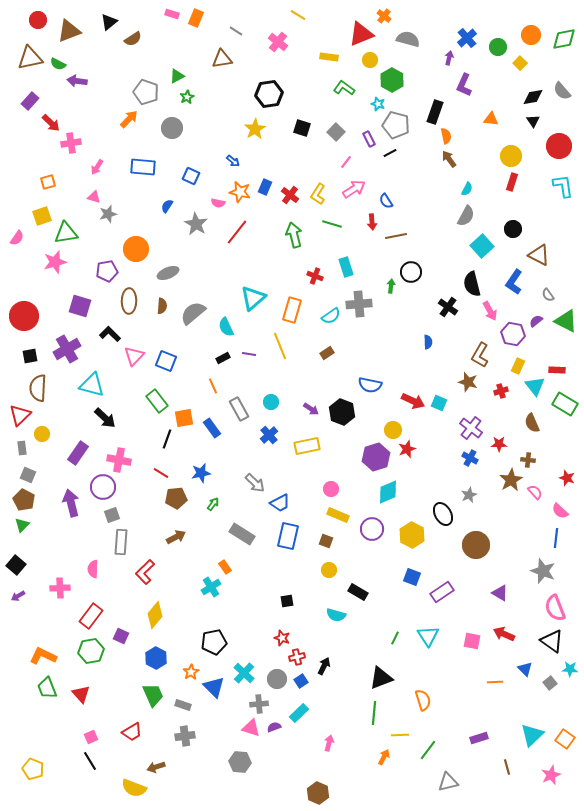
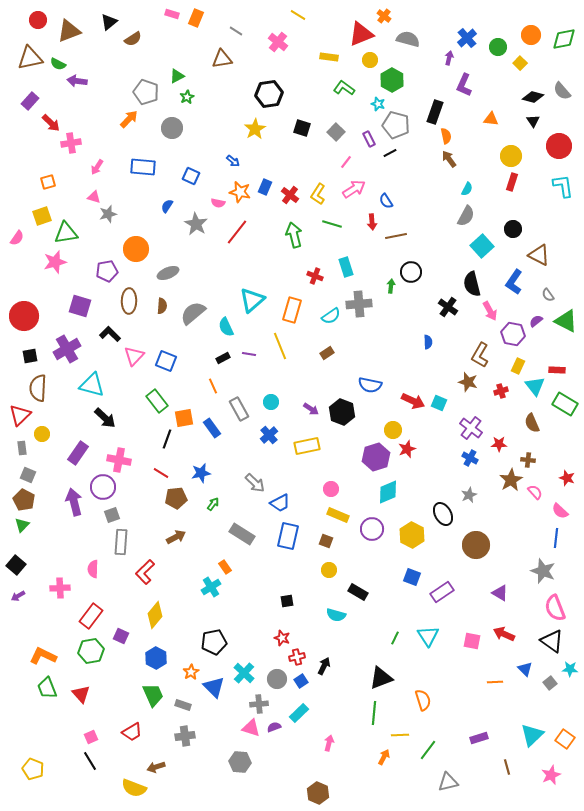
black diamond at (533, 97): rotated 25 degrees clockwise
cyan triangle at (253, 298): moved 1 px left, 2 px down
purple arrow at (71, 503): moved 3 px right, 1 px up
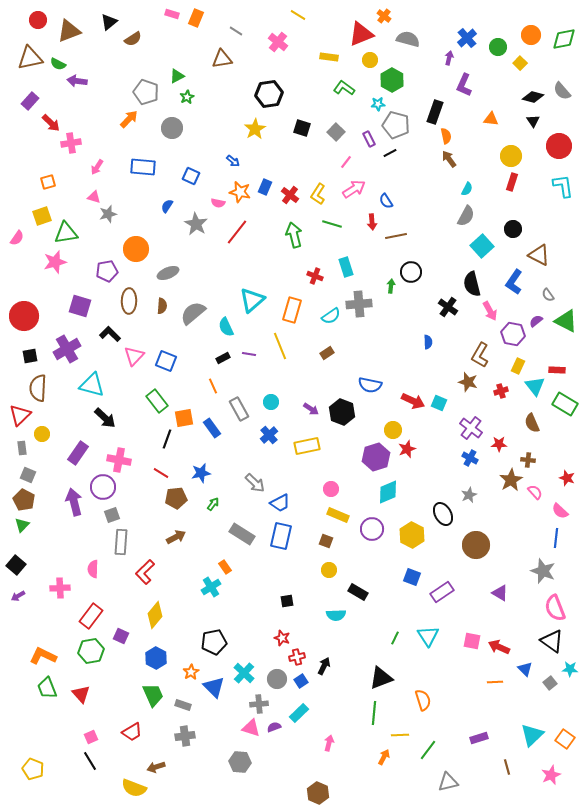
cyan star at (378, 104): rotated 24 degrees counterclockwise
blue rectangle at (288, 536): moved 7 px left
cyan semicircle at (336, 615): rotated 18 degrees counterclockwise
red arrow at (504, 634): moved 5 px left, 13 px down
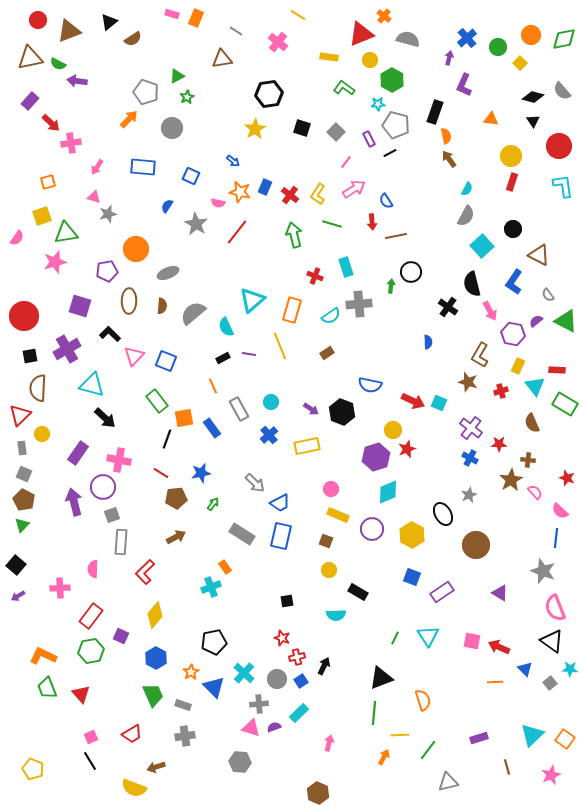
gray square at (28, 475): moved 4 px left, 1 px up
cyan cross at (211, 587): rotated 12 degrees clockwise
red trapezoid at (132, 732): moved 2 px down
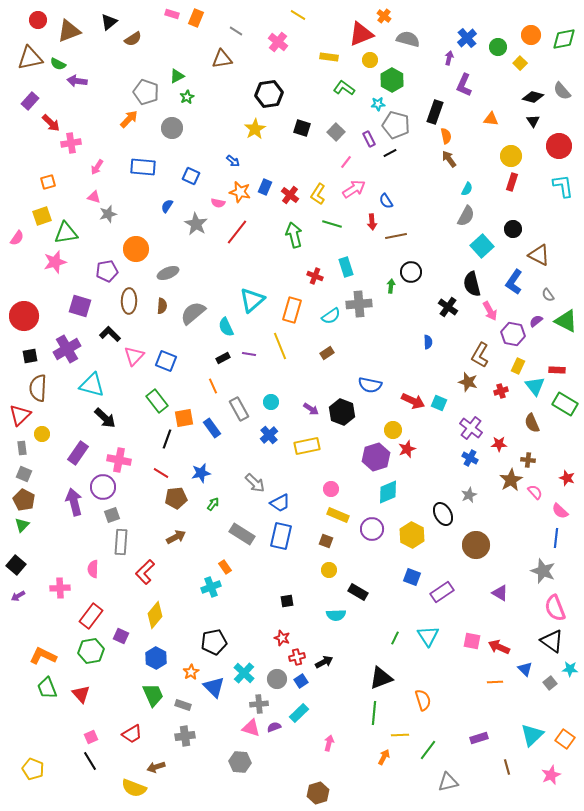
black arrow at (324, 666): moved 4 px up; rotated 36 degrees clockwise
brown hexagon at (318, 793): rotated 20 degrees clockwise
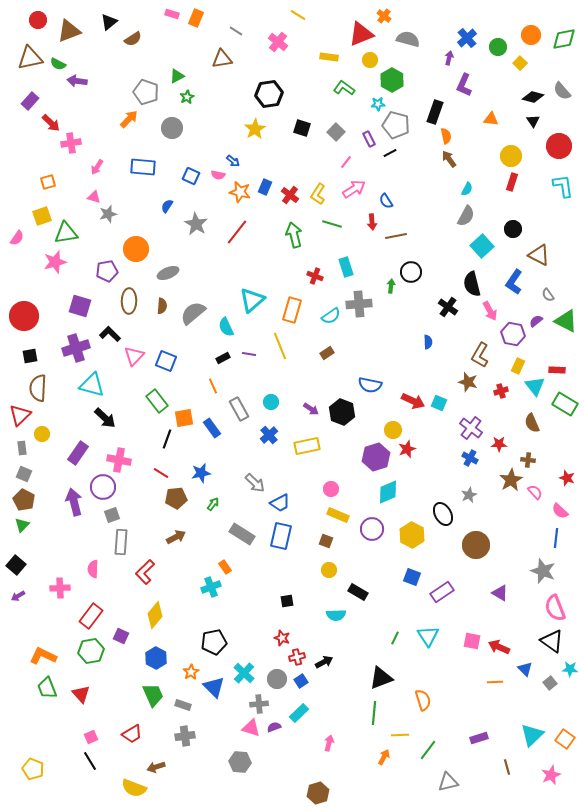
pink semicircle at (218, 203): moved 28 px up
purple cross at (67, 349): moved 9 px right, 1 px up; rotated 12 degrees clockwise
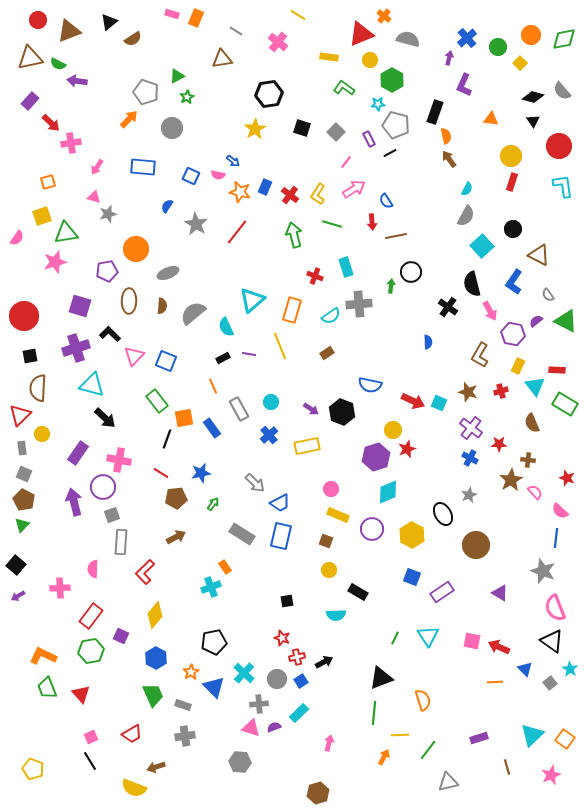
brown star at (468, 382): moved 10 px down
cyan star at (570, 669): rotated 28 degrees clockwise
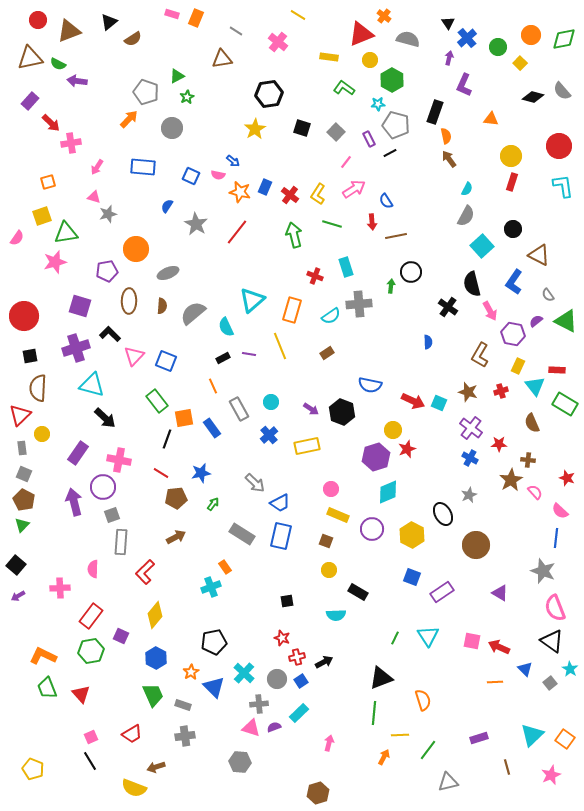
black triangle at (533, 121): moved 85 px left, 98 px up
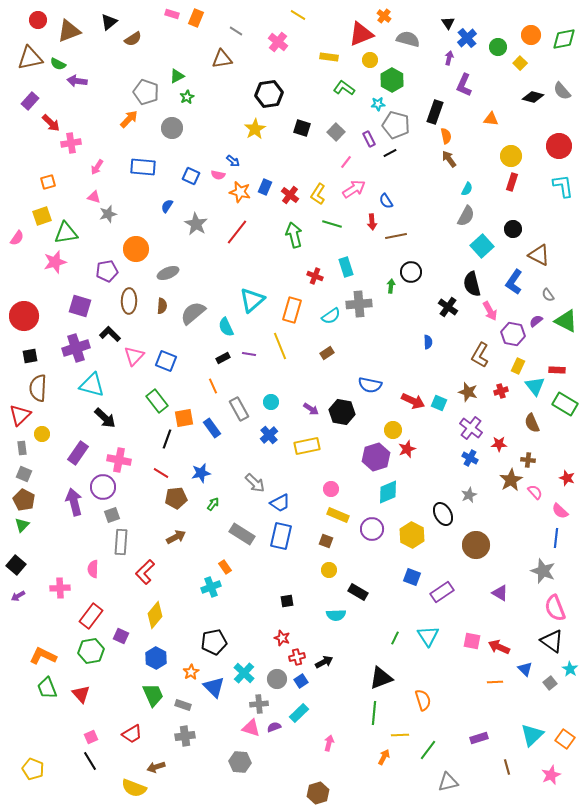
black hexagon at (342, 412): rotated 10 degrees counterclockwise
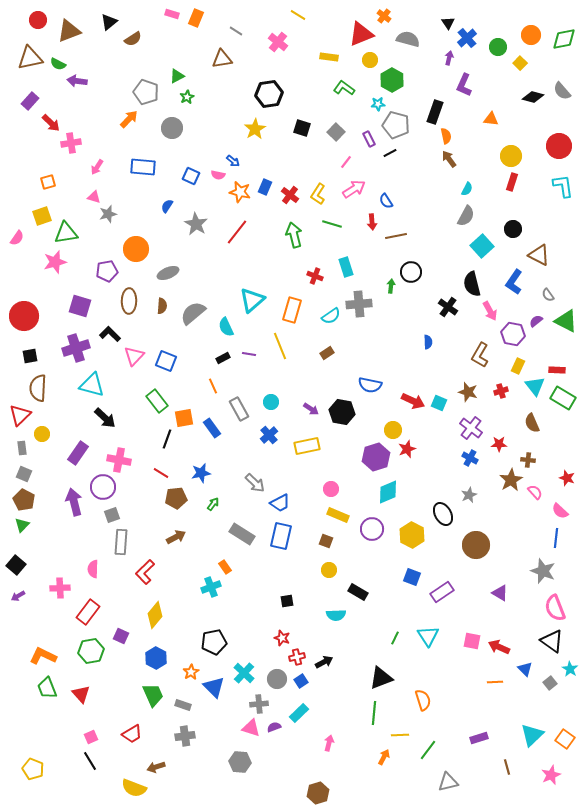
green rectangle at (565, 404): moved 2 px left, 6 px up
red rectangle at (91, 616): moved 3 px left, 4 px up
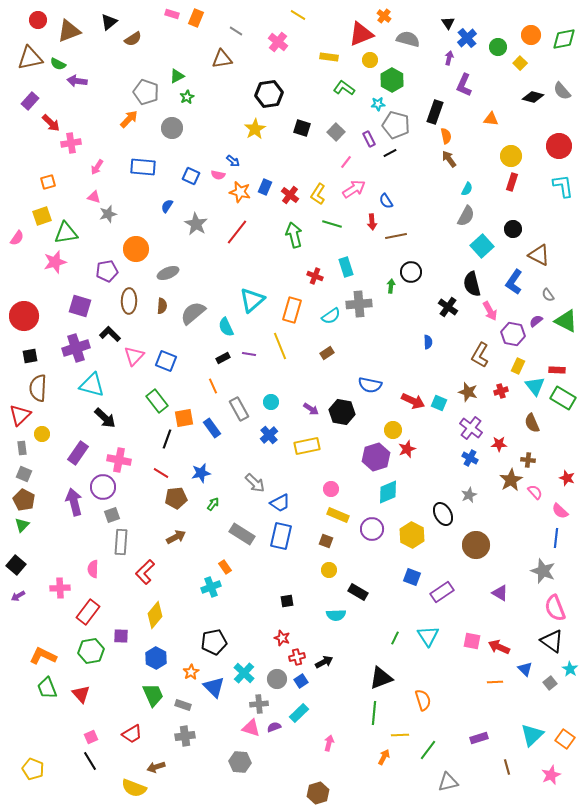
purple square at (121, 636): rotated 21 degrees counterclockwise
